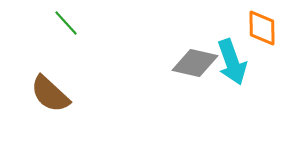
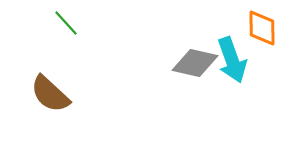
cyan arrow: moved 2 px up
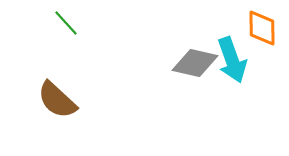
brown semicircle: moved 7 px right, 6 px down
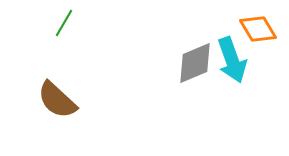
green line: moved 2 px left; rotated 72 degrees clockwise
orange diamond: moved 4 px left, 1 px down; rotated 30 degrees counterclockwise
gray diamond: rotated 36 degrees counterclockwise
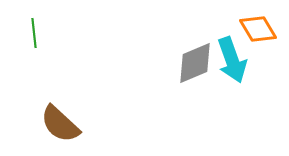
green line: moved 30 px left, 10 px down; rotated 36 degrees counterclockwise
brown semicircle: moved 3 px right, 24 px down
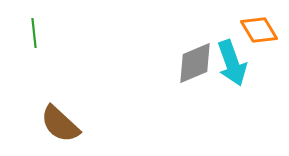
orange diamond: moved 1 px right, 1 px down
cyan arrow: moved 3 px down
